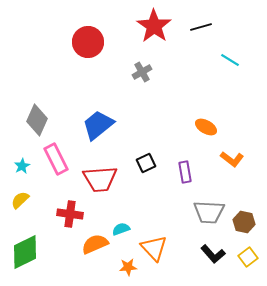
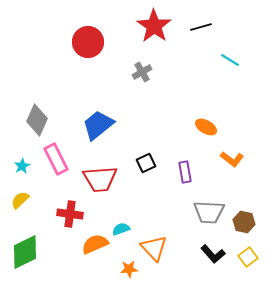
orange star: moved 1 px right, 2 px down
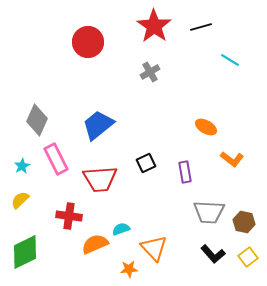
gray cross: moved 8 px right
red cross: moved 1 px left, 2 px down
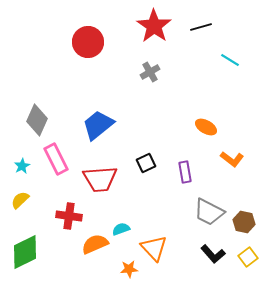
gray trapezoid: rotated 24 degrees clockwise
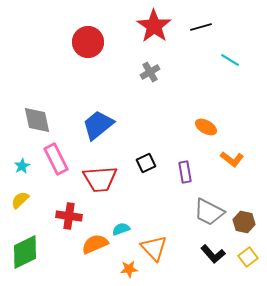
gray diamond: rotated 36 degrees counterclockwise
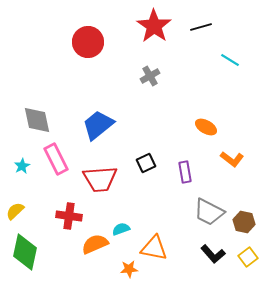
gray cross: moved 4 px down
yellow semicircle: moved 5 px left, 11 px down
orange triangle: rotated 36 degrees counterclockwise
green diamond: rotated 51 degrees counterclockwise
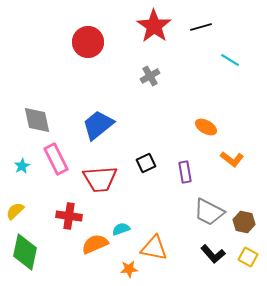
yellow square: rotated 24 degrees counterclockwise
